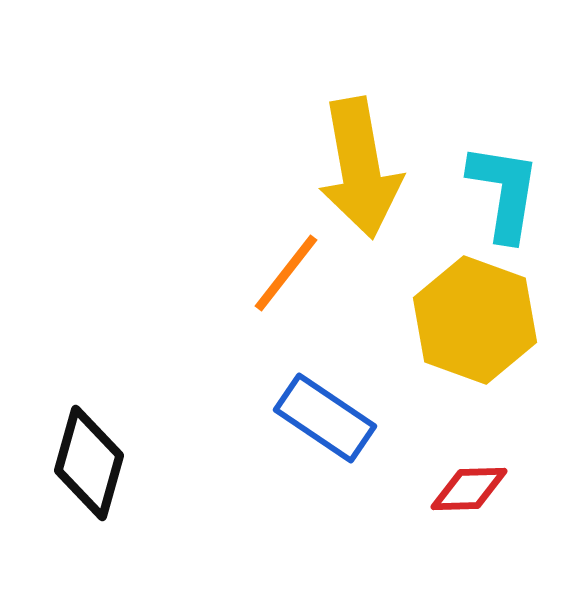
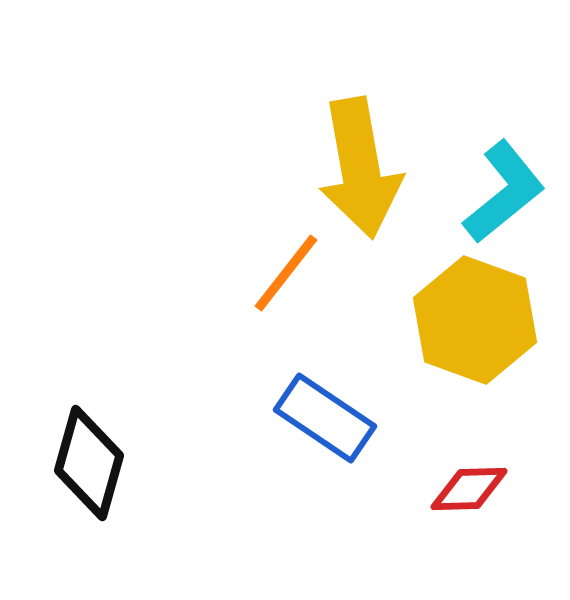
cyan L-shape: rotated 42 degrees clockwise
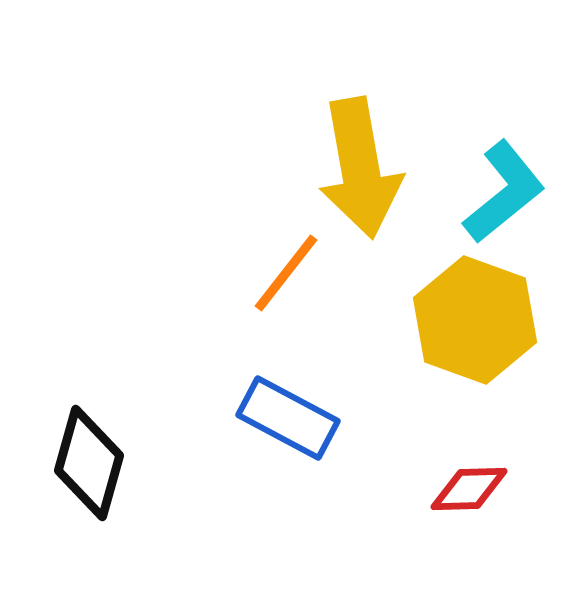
blue rectangle: moved 37 px left; rotated 6 degrees counterclockwise
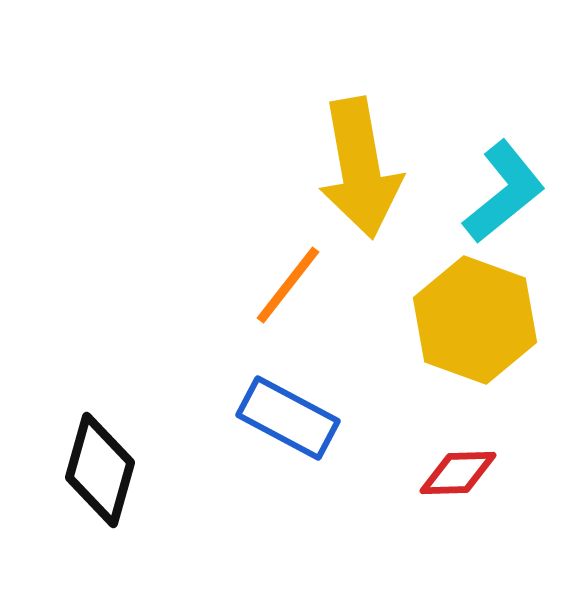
orange line: moved 2 px right, 12 px down
black diamond: moved 11 px right, 7 px down
red diamond: moved 11 px left, 16 px up
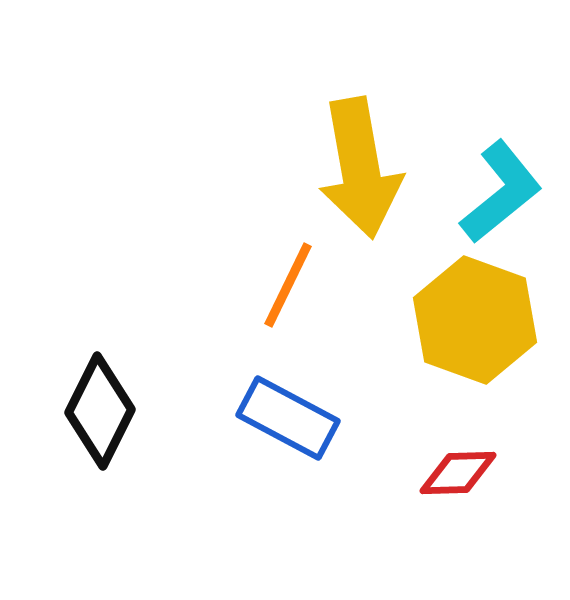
cyan L-shape: moved 3 px left
orange line: rotated 12 degrees counterclockwise
black diamond: moved 59 px up; rotated 11 degrees clockwise
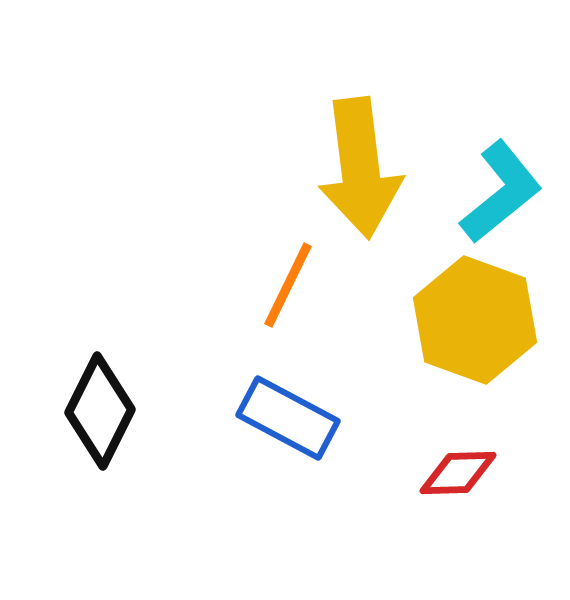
yellow arrow: rotated 3 degrees clockwise
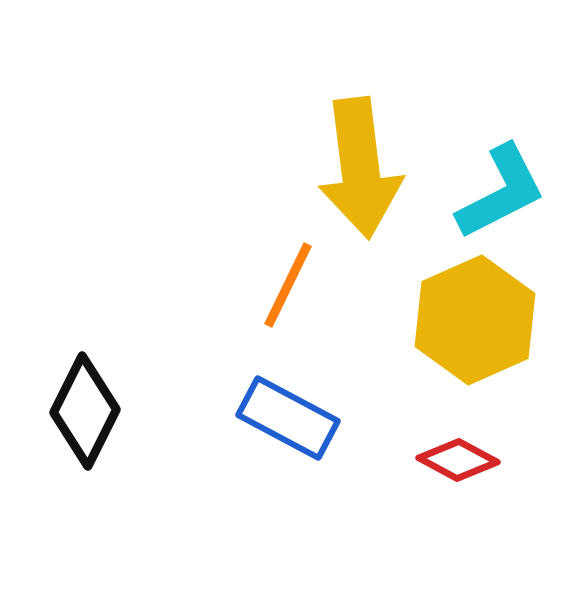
cyan L-shape: rotated 12 degrees clockwise
yellow hexagon: rotated 16 degrees clockwise
black diamond: moved 15 px left
red diamond: moved 13 px up; rotated 30 degrees clockwise
